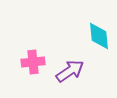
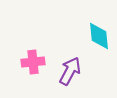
purple arrow: rotated 28 degrees counterclockwise
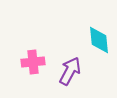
cyan diamond: moved 4 px down
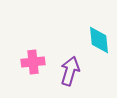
purple arrow: rotated 12 degrees counterclockwise
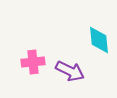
purple arrow: rotated 100 degrees clockwise
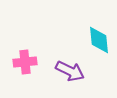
pink cross: moved 8 px left
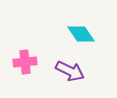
cyan diamond: moved 18 px left, 6 px up; rotated 28 degrees counterclockwise
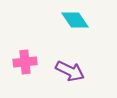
cyan diamond: moved 6 px left, 14 px up
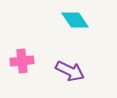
pink cross: moved 3 px left, 1 px up
